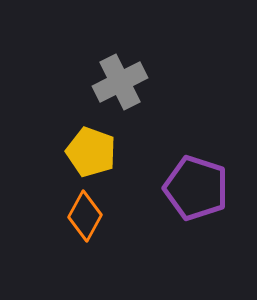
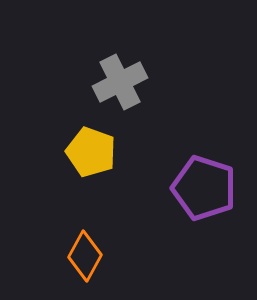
purple pentagon: moved 8 px right
orange diamond: moved 40 px down
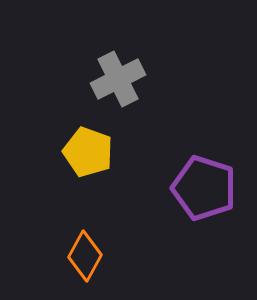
gray cross: moved 2 px left, 3 px up
yellow pentagon: moved 3 px left
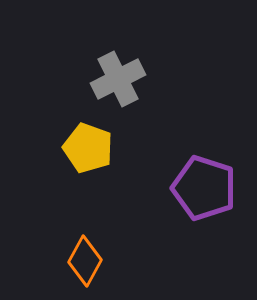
yellow pentagon: moved 4 px up
orange diamond: moved 5 px down
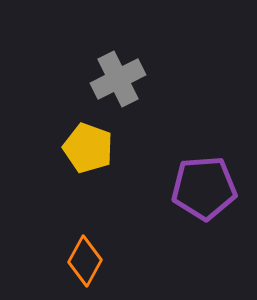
purple pentagon: rotated 22 degrees counterclockwise
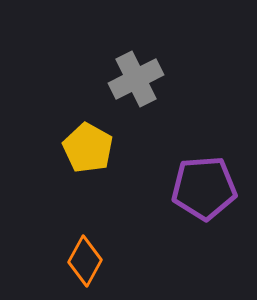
gray cross: moved 18 px right
yellow pentagon: rotated 9 degrees clockwise
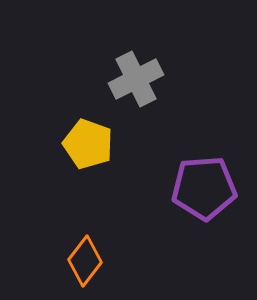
yellow pentagon: moved 4 px up; rotated 9 degrees counterclockwise
orange diamond: rotated 9 degrees clockwise
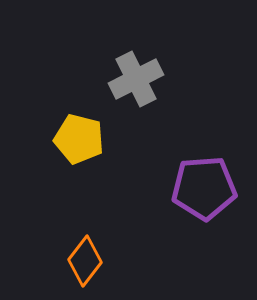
yellow pentagon: moved 9 px left, 5 px up; rotated 6 degrees counterclockwise
